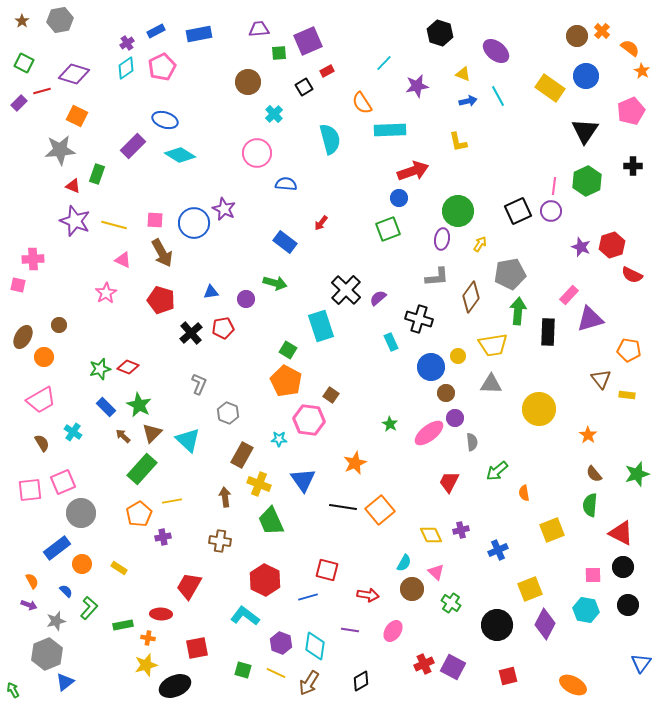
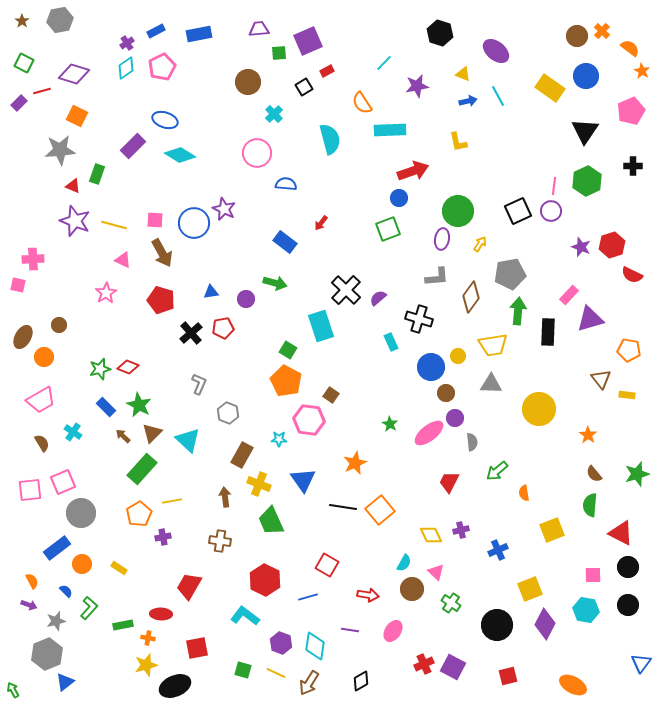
black circle at (623, 567): moved 5 px right
red square at (327, 570): moved 5 px up; rotated 15 degrees clockwise
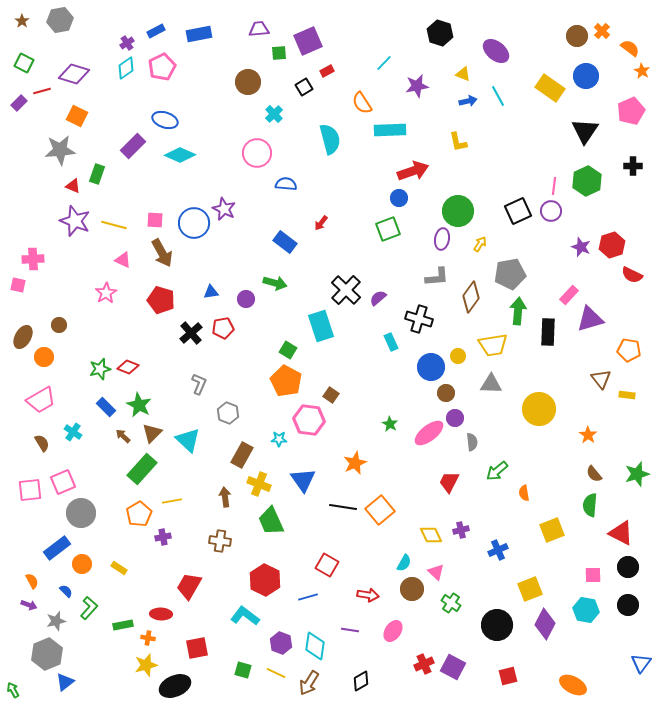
cyan diamond at (180, 155): rotated 8 degrees counterclockwise
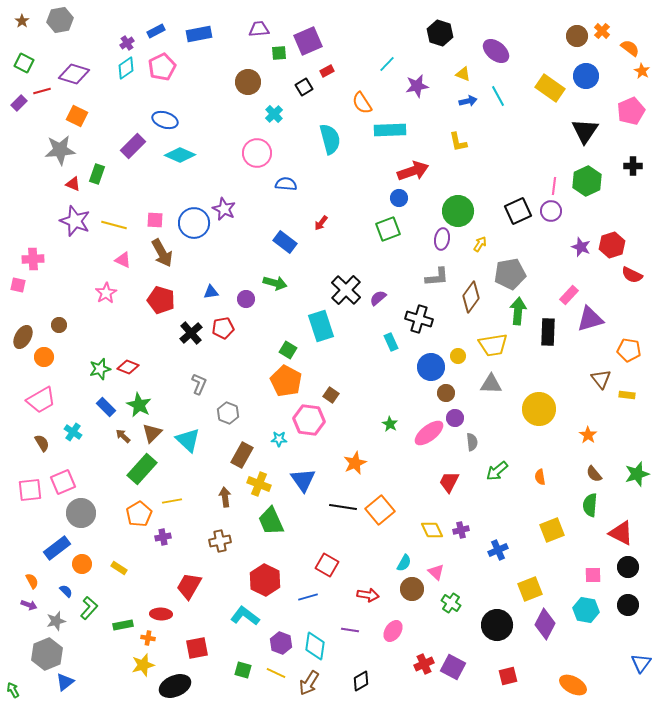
cyan line at (384, 63): moved 3 px right, 1 px down
red triangle at (73, 186): moved 2 px up
orange semicircle at (524, 493): moved 16 px right, 16 px up
yellow diamond at (431, 535): moved 1 px right, 5 px up
brown cross at (220, 541): rotated 20 degrees counterclockwise
yellow star at (146, 665): moved 3 px left
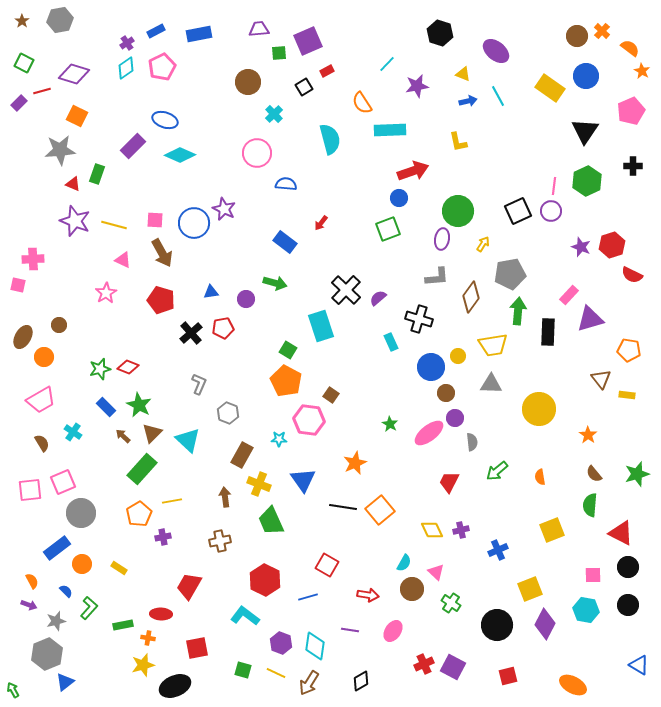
yellow arrow at (480, 244): moved 3 px right
blue triangle at (641, 663): moved 2 px left, 2 px down; rotated 35 degrees counterclockwise
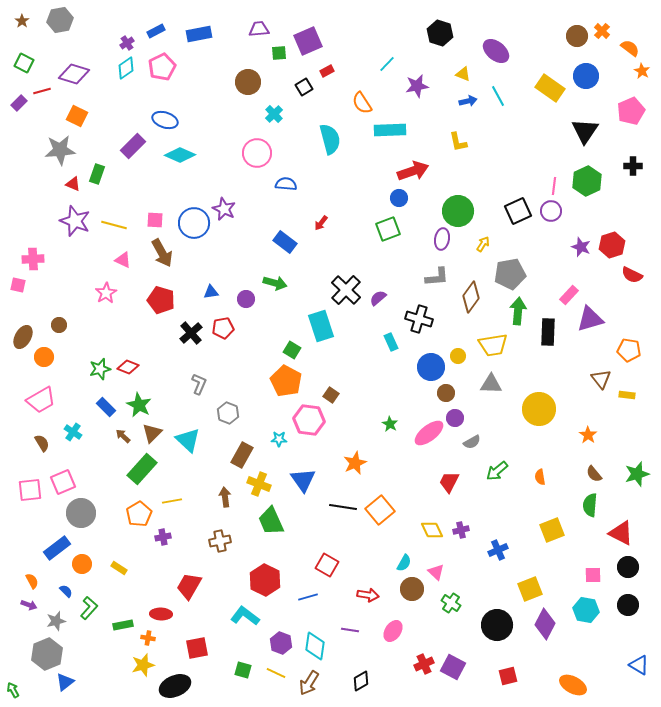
green square at (288, 350): moved 4 px right
gray semicircle at (472, 442): rotated 66 degrees clockwise
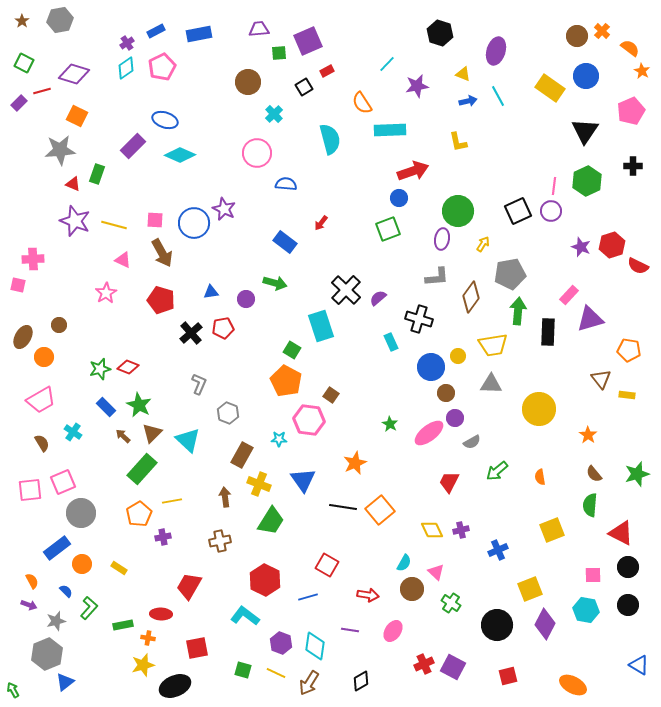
purple ellipse at (496, 51): rotated 68 degrees clockwise
red semicircle at (632, 275): moved 6 px right, 9 px up
green trapezoid at (271, 521): rotated 124 degrees counterclockwise
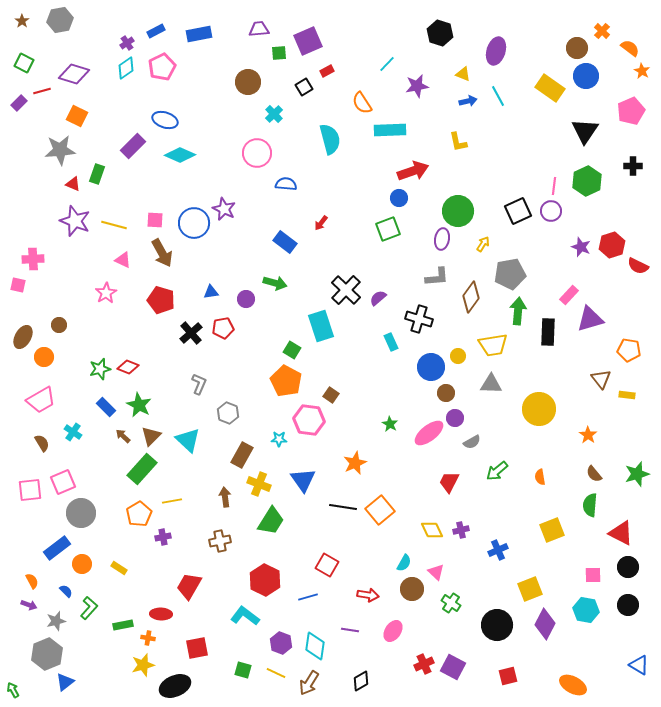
brown circle at (577, 36): moved 12 px down
brown triangle at (152, 433): moved 1 px left, 3 px down
